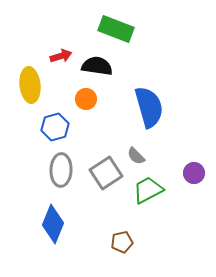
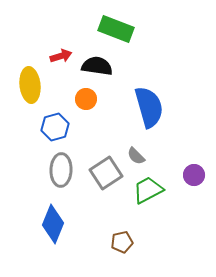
purple circle: moved 2 px down
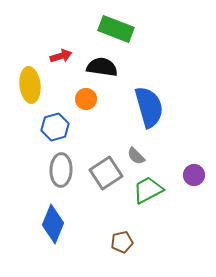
black semicircle: moved 5 px right, 1 px down
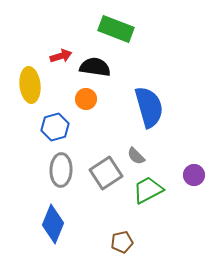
black semicircle: moved 7 px left
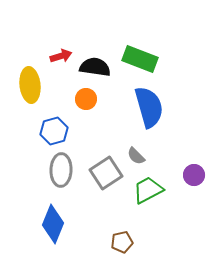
green rectangle: moved 24 px right, 30 px down
blue hexagon: moved 1 px left, 4 px down
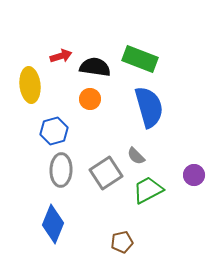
orange circle: moved 4 px right
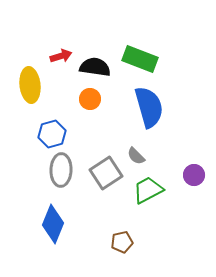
blue hexagon: moved 2 px left, 3 px down
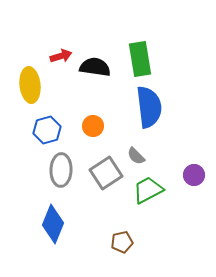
green rectangle: rotated 60 degrees clockwise
orange circle: moved 3 px right, 27 px down
blue semicircle: rotated 9 degrees clockwise
blue hexagon: moved 5 px left, 4 px up
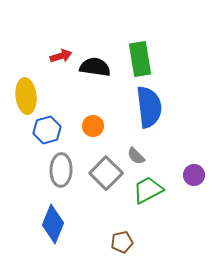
yellow ellipse: moved 4 px left, 11 px down
gray square: rotated 12 degrees counterclockwise
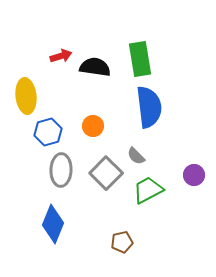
blue hexagon: moved 1 px right, 2 px down
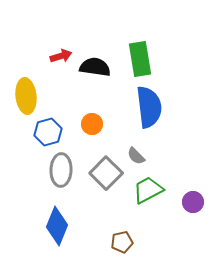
orange circle: moved 1 px left, 2 px up
purple circle: moved 1 px left, 27 px down
blue diamond: moved 4 px right, 2 px down
